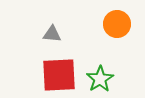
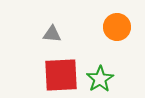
orange circle: moved 3 px down
red square: moved 2 px right
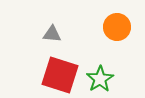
red square: moved 1 px left; rotated 21 degrees clockwise
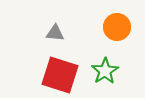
gray triangle: moved 3 px right, 1 px up
green star: moved 5 px right, 8 px up
